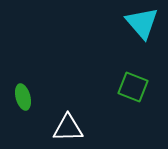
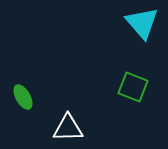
green ellipse: rotated 15 degrees counterclockwise
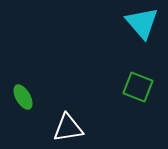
green square: moved 5 px right
white triangle: rotated 8 degrees counterclockwise
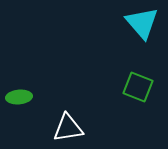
green ellipse: moved 4 px left; rotated 65 degrees counterclockwise
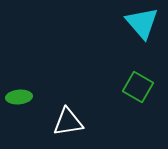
green square: rotated 8 degrees clockwise
white triangle: moved 6 px up
